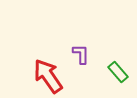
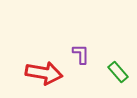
red arrow: moved 4 px left, 3 px up; rotated 135 degrees clockwise
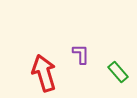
red arrow: rotated 117 degrees counterclockwise
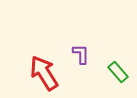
red arrow: rotated 15 degrees counterclockwise
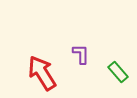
red arrow: moved 2 px left
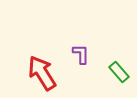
green rectangle: moved 1 px right
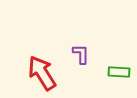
green rectangle: rotated 45 degrees counterclockwise
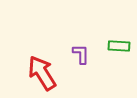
green rectangle: moved 26 px up
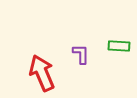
red arrow: rotated 9 degrees clockwise
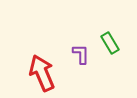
green rectangle: moved 9 px left, 3 px up; rotated 55 degrees clockwise
